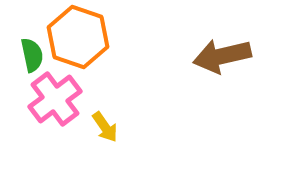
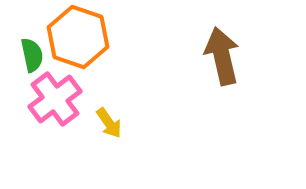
brown arrow: rotated 90 degrees clockwise
yellow arrow: moved 4 px right, 4 px up
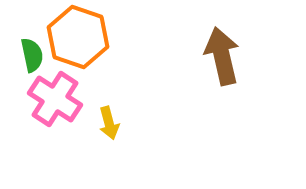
pink cross: rotated 20 degrees counterclockwise
yellow arrow: rotated 20 degrees clockwise
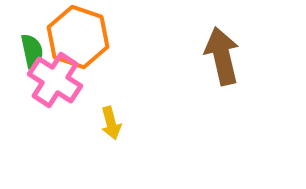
green semicircle: moved 4 px up
pink cross: moved 19 px up
yellow arrow: moved 2 px right
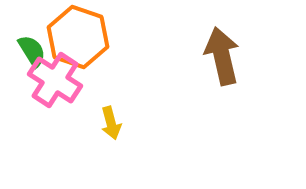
green semicircle: rotated 20 degrees counterclockwise
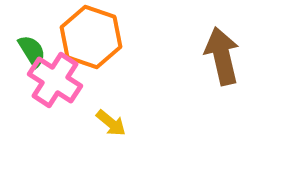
orange hexagon: moved 13 px right
yellow arrow: rotated 36 degrees counterclockwise
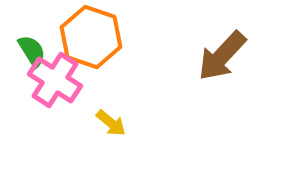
brown arrow: rotated 124 degrees counterclockwise
